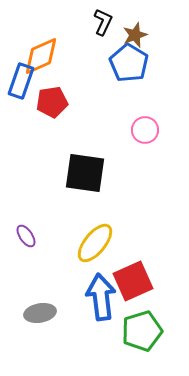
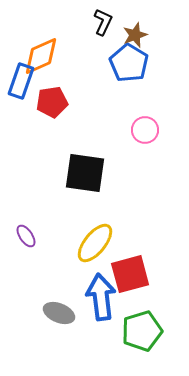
red square: moved 3 px left, 7 px up; rotated 9 degrees clockwise
gray ellipse: moved 19 px right; rotated 32 degrees clockwise
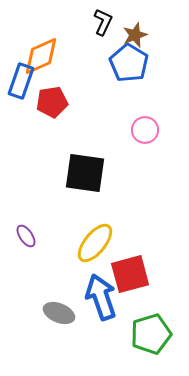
blue arrow: rotated 12 degrees counterclockwise
green pentagon: moved 9 px right, 3 px down
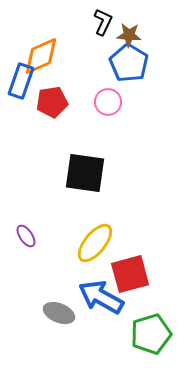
brown star: moved 6 px left; rotated 25 degrees clockwise
pink circle: moved 37 px left, 28 px up
blue arrow: rotated 42 degrees counterclockwise
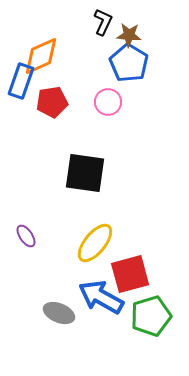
green pentagon: moved 18 px up
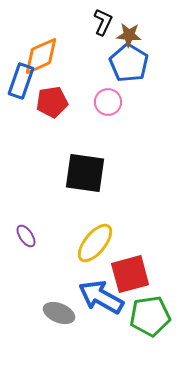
green pentagon: moved 1 px left; rotated 9 degrees clockwise
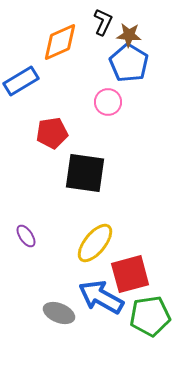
orange diamond: moved 19 px right, 14 px up
blue rectangle: rotated 40 degrees clockwise
red pentagon: moved 31 px down
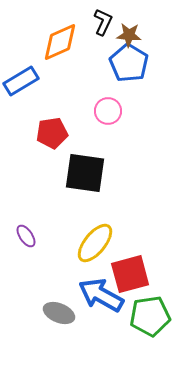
pink circle: moved 9 px down
blue arrow: moved 2 px up
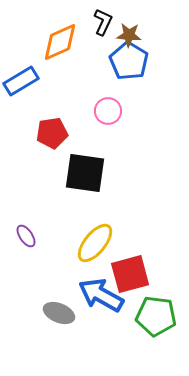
blue pentagon: moved 2 px up
green pentagon: moved 6 px right; rotated 15 degrees clockwise
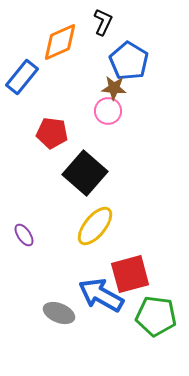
brown star: moved 15 px left, 53 px down
blue rectangle: moved 1 px right, 4 px up; rotated 20 degrees counterclockwise
red pentagon: rotated 16 degrees clockwise
black square: rotated 33 degrees clockwise
purple ellipse: moved 2 px left, 1 px up
yellow ellipse: moved 17 px up
